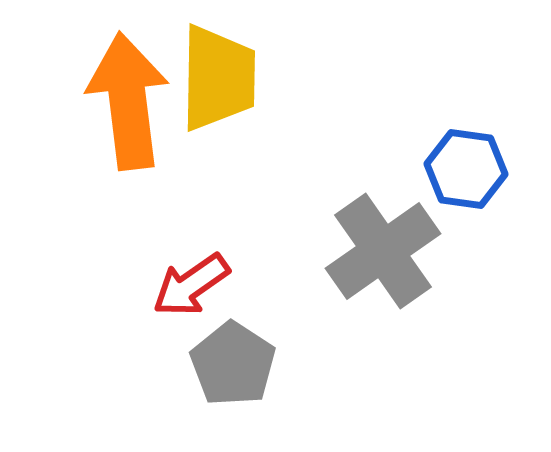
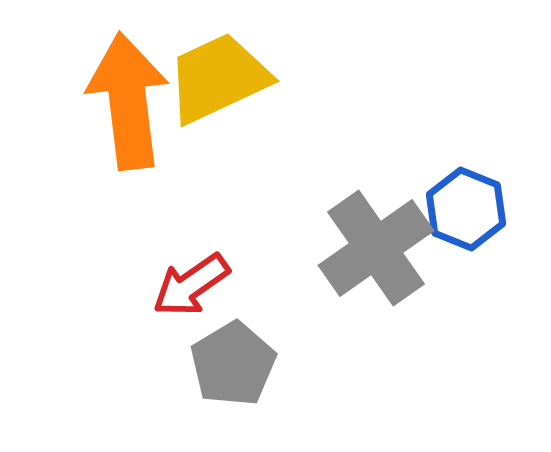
yellow trapezoid: rotated 116 degrees counterclockwise
blue hexagon: moved 40 px down; rotated 14 degrees clockwise
gray cross: moved 7 px left, 3 px up
gray pentagon: rotated 8 degrees clockwise
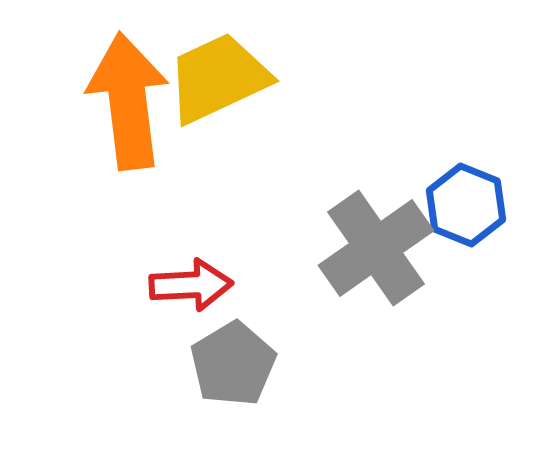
blue hexagon: moved 4 px up
red arrow: rotated 148 degrees counterclockwise
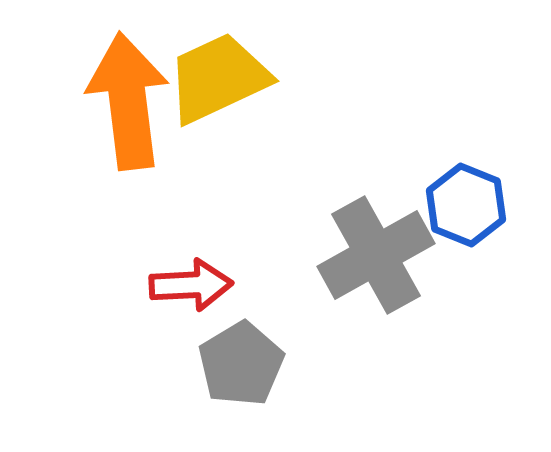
gray cross: moved 7 px down; rotated 6 degrees clockwise
gray pentagon: moved 8 px right
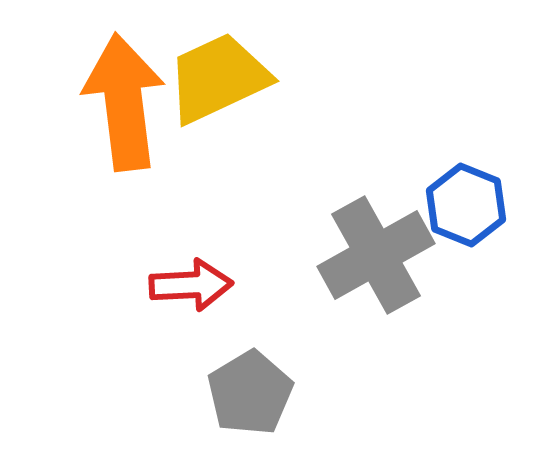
orange arrow: moved 4 px left, 1 px down
gray pentagon: moved 9 px right, 29 px down
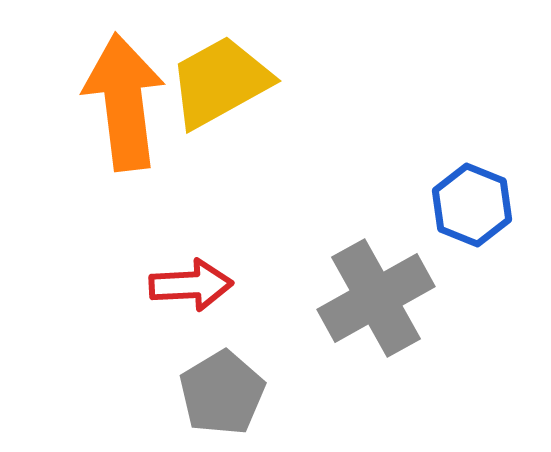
yellow trapezoid: moved 2 px right, 4 px down; rotated 4 degrees counterclockwise
blue hexagon: moved 6 px right
gray cross: moved 43 px down
gray pentagon: moved 28 px left
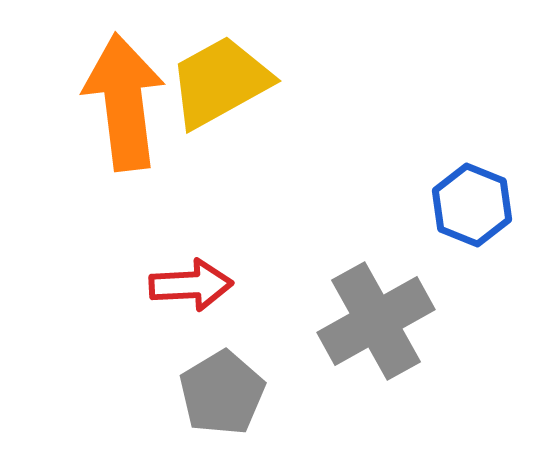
gray cross: moved 23 px down
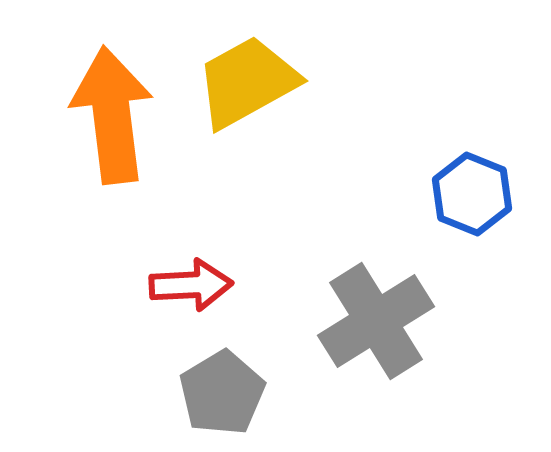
yellow trapezoid: moved 27 px right
orange arrow: moved 12 px left, 13 px down
blue hexagon: moved 11 px up
gray cross: rotated 3 degrees counterclockwise
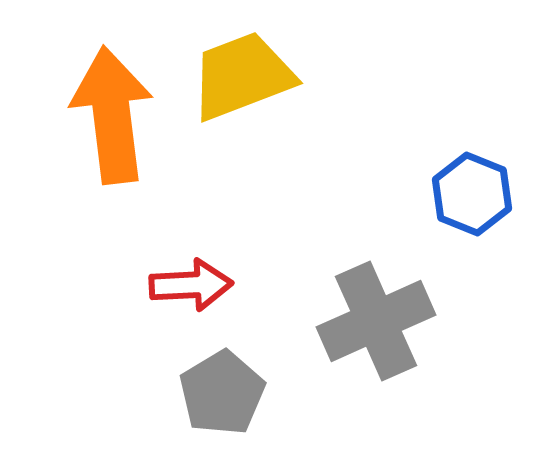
yellow trapezoid: moved 5 px left, 6 px up; rotated 8 degrees clockwise
gray cross: rotated 8 degrees clockwise
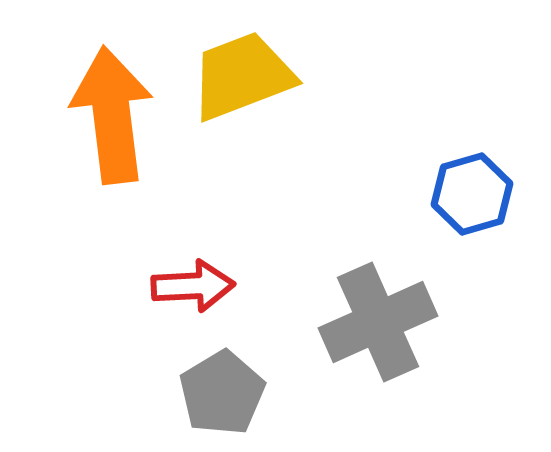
blue hexagon: rotated 22 degrees clockwise
red arrow: moved 2 px right, 1 px down
gray cross: moved 2 px right, 1 px down
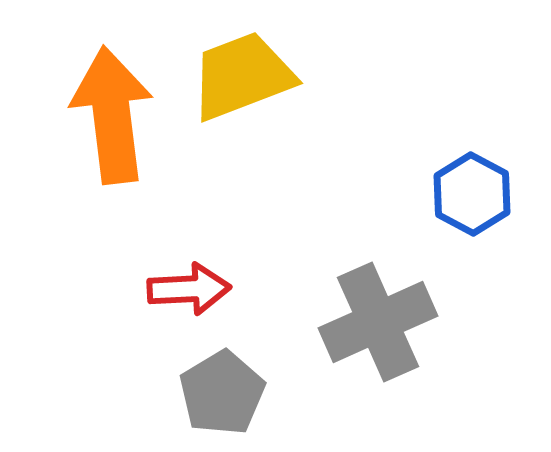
blue hexagon: rotated 16 degrees counterclockwise
red arrow: moved 4 px left, 3 px down
